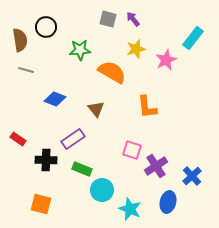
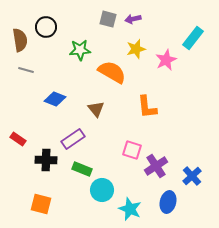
purple arrow: rotated 63 degrees counterclockwise
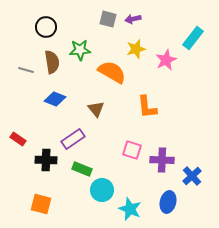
brown semicircle: moved 32 px right, 22 px down
purple cross: moved 6 px right, 6 px up; rotated 35 degrees clockwise
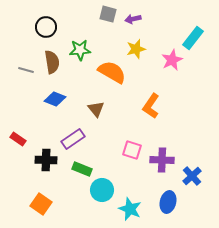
gray square: moved 5 px up
pink star: moved 6 px right
orange L-shape: moved 4 px right, 1 px up; rotated 40 degrees clockwise
orange square: rotated 20 degrees clockwise
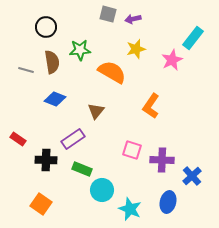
brown triangle: moved 2 px down; rotated 18 degrees clockwise
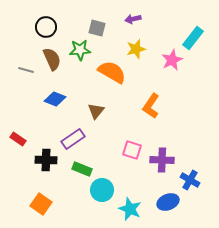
gray square: moved 11 px left, 14 px down
brown semicircle: moved 3 px up; rotated 15 degrees counterclockwise
blue cross: moved 2 px left, 4 px down; rotated 18 degrees counterclockwise
blue ellipse: rotated 55 degrees clockwise
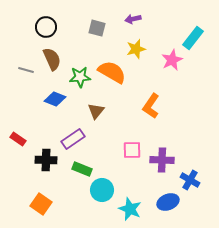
green star: moved 27 px down
pink square: rotated 18 degrees counterclockwise
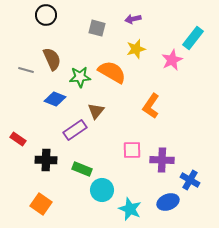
black circle: moved 12 px up
purple rectangle: moved 2 px right, 9 px up
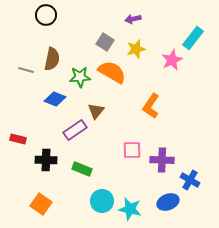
gray square: moved 8 px right, 14 px down; rotated 18 degrees clockwise
brown semicircle: rotated 35 degrees clockwise
red rectangle: rotated 21 degrees counterclockwise
cyan circle: moved 11 px down
cyan star: rotated 10 degrees counterclockwise
